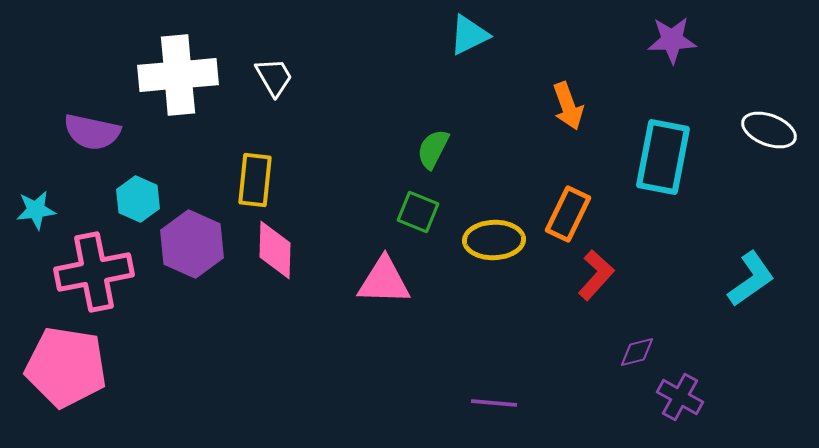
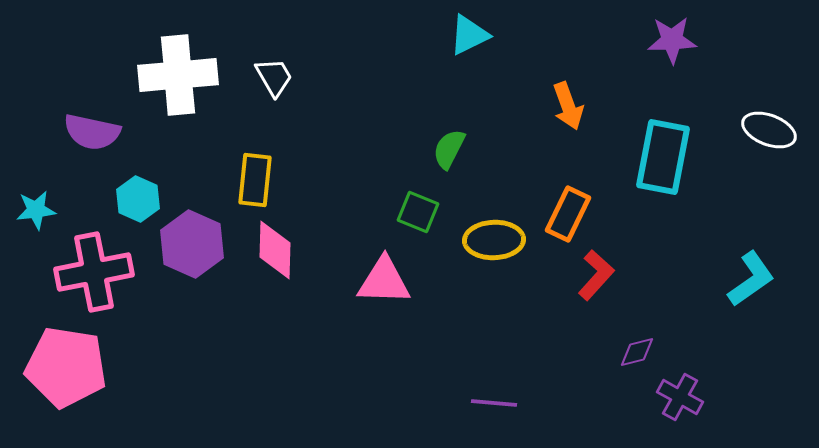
green semicircle: moved 16 px right
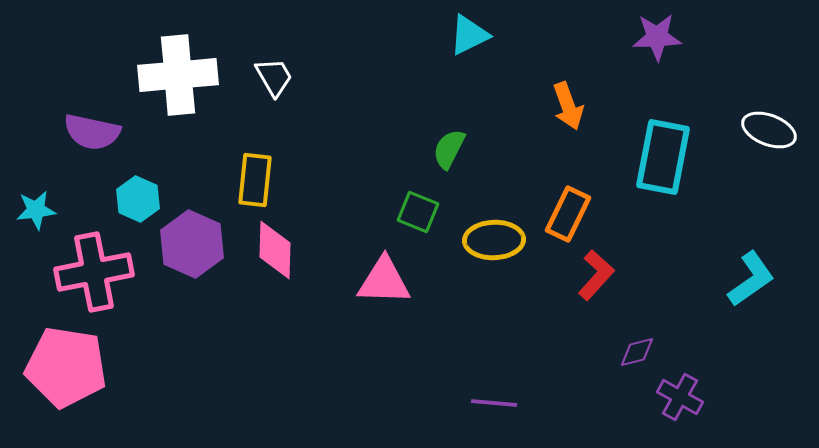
purple star: moved 15 px left, 3 px up
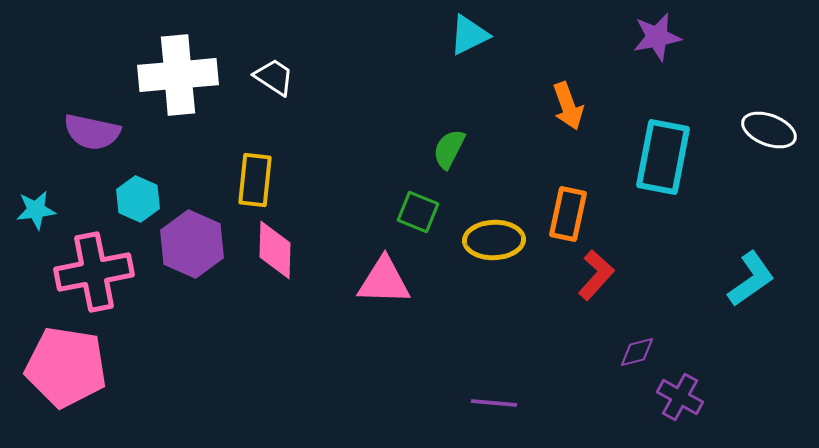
purple star: rotated 9 degrees counterclockwise
white trapezoid: rotated 27 degrees counterclockwise
orange rectangle: rotated 14 degrees counterclockwise
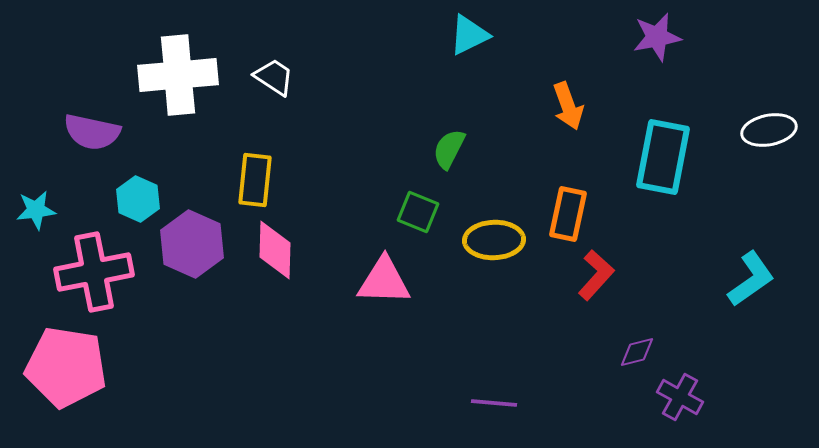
white ellipse: rotated 32 degrees counterclockwise
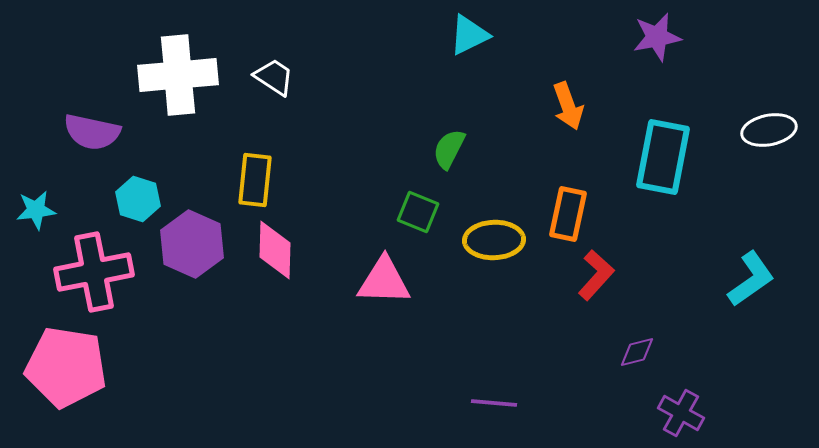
cyan hexagon: rotated 6 degrees counterclockwise
purple cross: moved 1 px right, 16 px down
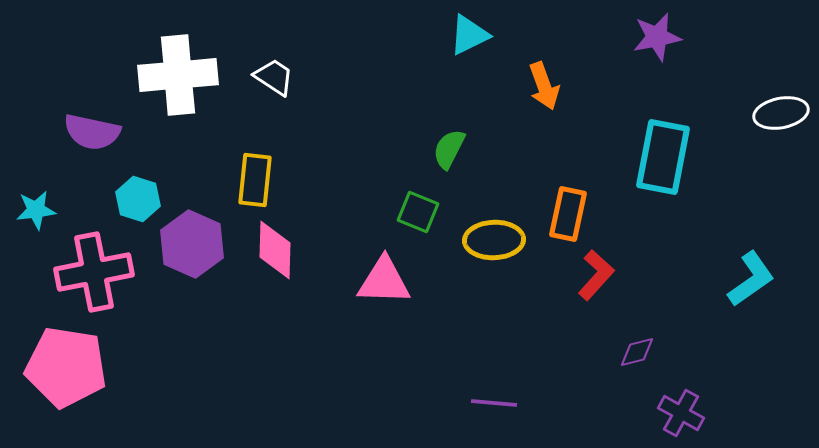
orange arrow: moved 24 px left, 20 px up
white ellipse: moved 12 px right, 17 px up
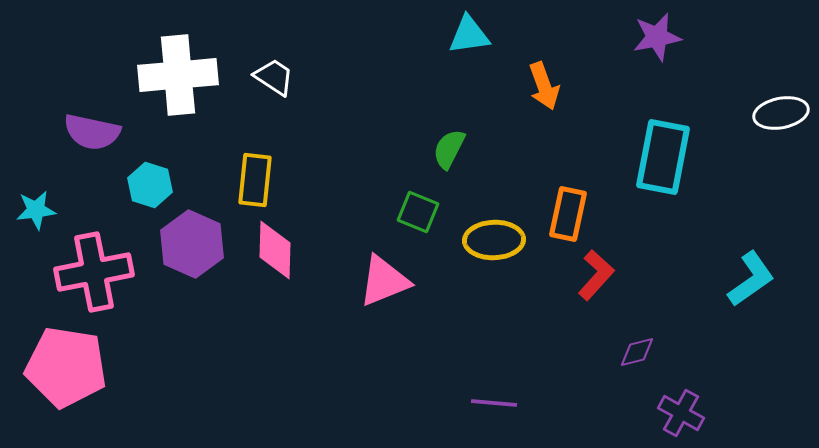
cyan triangle: rotated 18 degrees clockwise
cyan hexagon: moved 12 px right, 14 px up
pink triangle: rotated 24 degrees counterclockwise
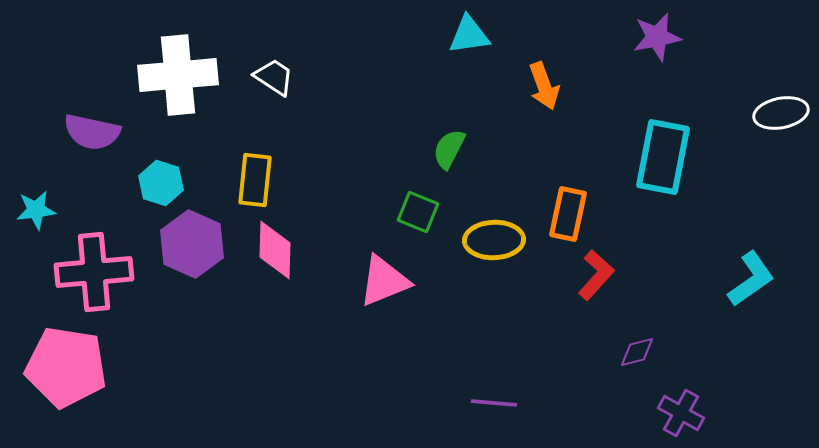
cyan hexagon: moved 11 px right, 2 px up
pink cross: rotated 6 degrees clockwise
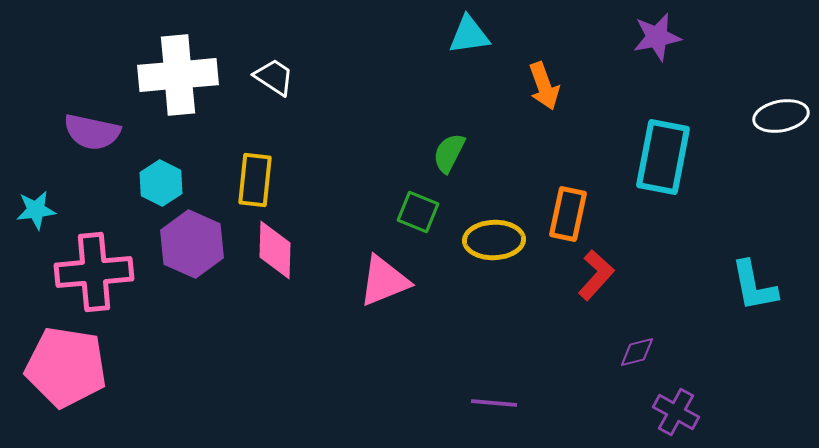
white ellipse: moved 3 px down
green semicircle: moved 4 px down
cyan hexagon: rotated 9 degrees clockwise
cyan L-shape: moved 3 px right, 7 px down; rotated 114 degrees clockwise
purple cross: moved 5 px left, 1 px up
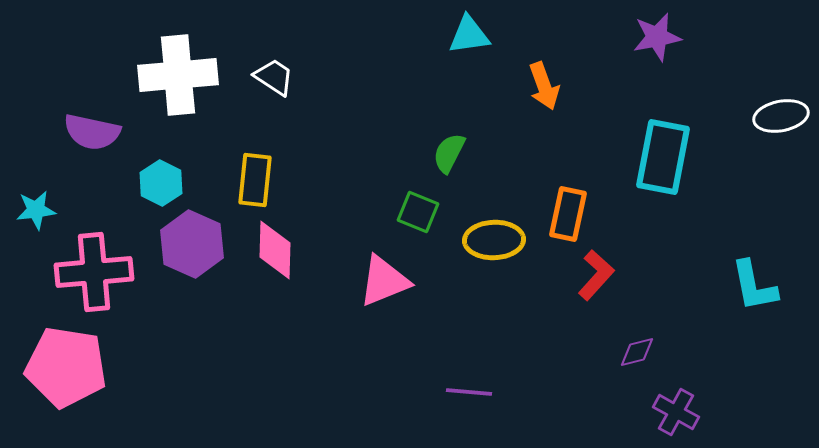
purple line: moved 25 px left, 11 px up
